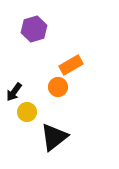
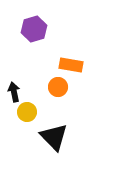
orange rectangle: rotated 40 degrees clockwise
black arrow: rotated 132 degrees clockwise
black triangle: rotated 36 degrees counterclockwise
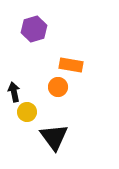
black triangle: rotated 8 degrees clockwise
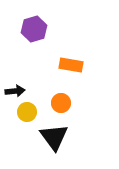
orange circle: moved 3 px right, 16 px down
black arrow: moved 1 px right, 1 px up; rotated 96 degrees clockwise
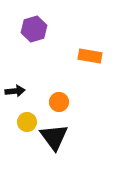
orange rectangle: moved 19 px right, 9 px up
orange circle: moved 2 px left, 1 px up
yellow circle: moved 10 px down
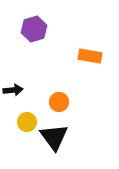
black arrow: moved 2 px left, 1 px up
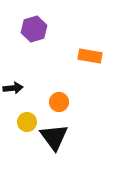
black arrow: moved 2 px up
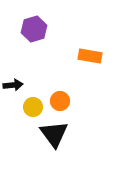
black arrow: moved 3 px up
orange circle: moved 1 px right, 1 px up
yellow circle: moved 6 px right, 15 px up
black triangle: moved 3 px up
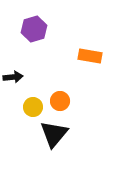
black arrow: moved 8 px up
black triangle: rotated 16 degrees clockwise
